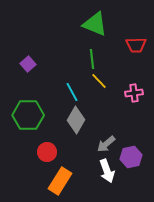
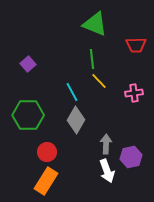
gray arrow: rotated 132 degrees clockwise
orange rectangle: moved 14 px left
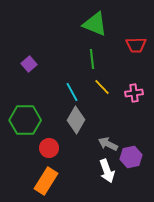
purple square: moved 1 px right
yellow line: moved 3 px right, 6 px down
green hexagon: moved 3 px left, 5 px down
gray arrow: moved 2 px right; rotated 66 degrees counterclockwise
red circle: moved 2 px right, 4 px up
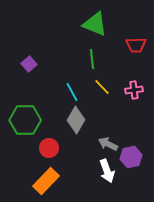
pink cross: moved 3 px up
orange rectangle: rotated 12 degrees clockwise
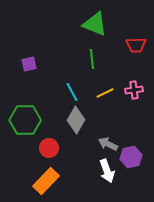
purple square: rotated 28 degrees clockwise
yellow line: moved 3 px right, 6 px down; rotated 72 degrees counterclockwise
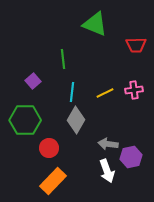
green line: moved 29 px left
purple square: moved 4 px right, 17 px down; rotated 28 degrees counterclockwise
cyan line: rotated 36 degrees clockwise
gray arrow: rotated 18 degrees counterclockwise
orange rectangle: moved 7 px right
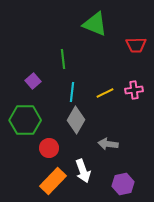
purple hexagon: moved 8 px left, 27 px down
white arrow: moved 24 px left
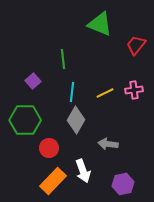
green triangle: moved 5 px right
red trapezoid: rotated 130 degrees clockwise
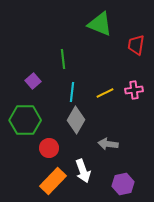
red trapezoid: rotated 30 degrees counterclockwise
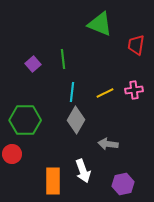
purple square: moved 17 px up
red circle: moved 37 px left, 6 px down
orange rectangle: rotated 44 degrees counterclockwise
